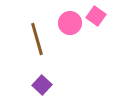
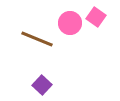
pink square: moved 1 px down
brown line: rotated 52 degrees counterclockwise
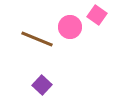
pink square: moved 1 px right, 2 px up
pink circle: moved 4 px down
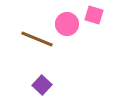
pink square: moved 3 px left; rotated 18 degrees counterclockwise
pink circle: moved 3 px left, 3 px up
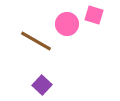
brown line: moved 1 px left, 2 px down; rotated 8 degrees clockwise
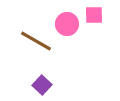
pink square: rotated 18 degrees counterclockwise
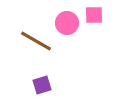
pink circle: moved 1 px up
purple square: rotated 30 degrees clockwise
